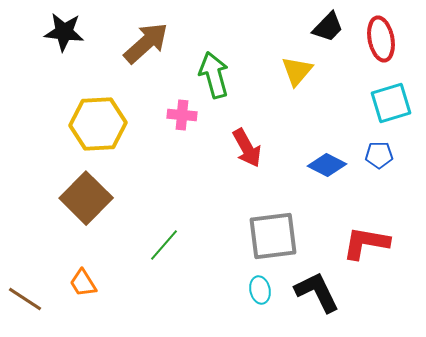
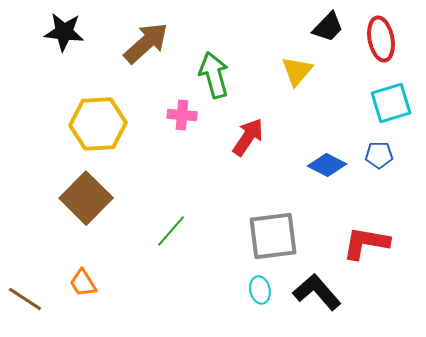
red arrow: moved 1 px right, 11 px up; rotated 117 degrees counterclockwise
green line: moved 7 px right, 14 px up
black L-shape: rotated 15 degrees counterclockwise
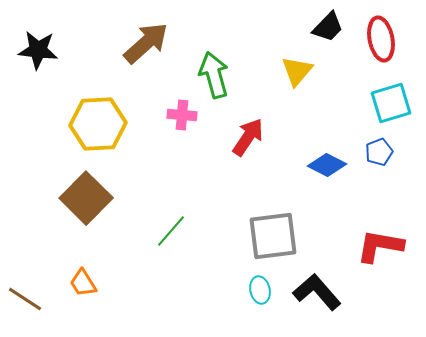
black star: moved 26 px left, 18 px down
blue pentagon: moved 3 px up; rotated 20 degrees counterclockwise
red L-shape: moved 14 px right, 3 px down
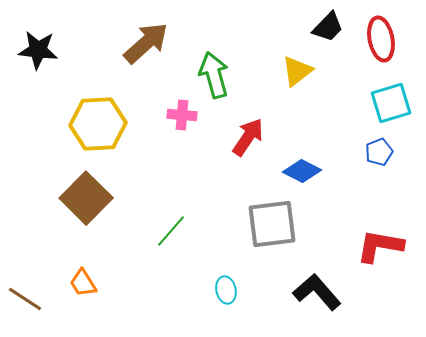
yellow triangle: rotated 12 degrees clockwise
blue diamond: moved 25 px left, 6 px down
gray square: moved 1 px left, 12 px up
cyan ellipse: moved 34 px left
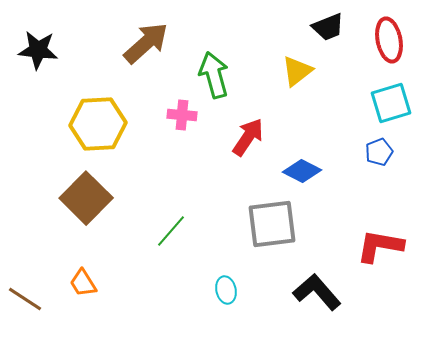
black trapezoid: rotated 24 degrees clockwise
red ellipse: moved 8 px right, 1 px down
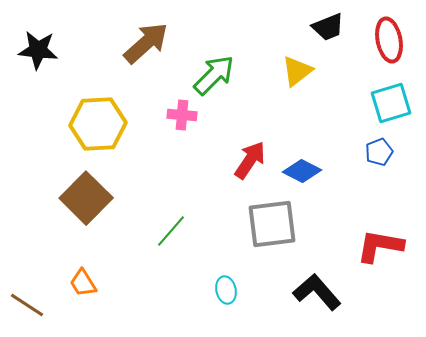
green arrow: rotated 60 degrees clockwise
red arrow: moved 2 px right, 23 px down
brown line: moved 2 px right, 6 px down
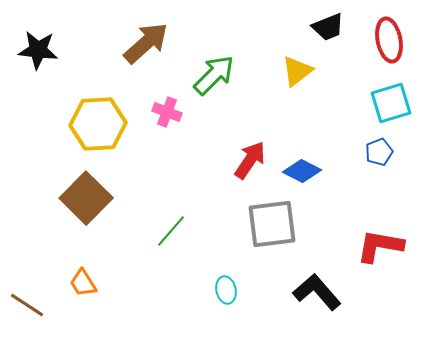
pink cross: moved 15 px left, 3 px up; rotated 16 degrees clockwise
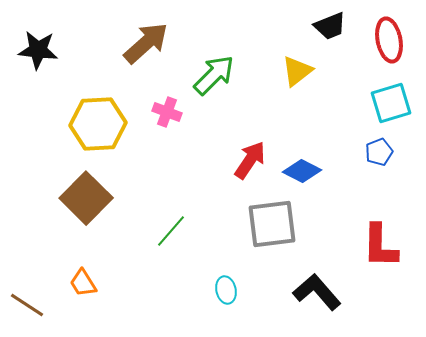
black trapezoid: moved 2 px right, 1 px up
red L-shape: rotated 99 degrees counterclockwise
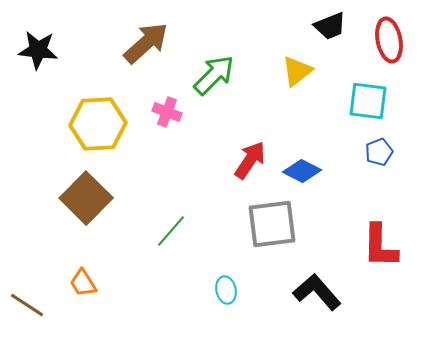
cyan square: moved 23 px left, 2 px up; rotated 24 degrees clockwise
